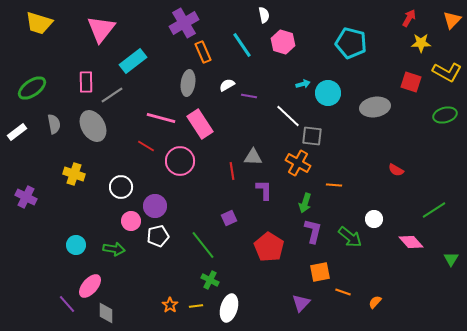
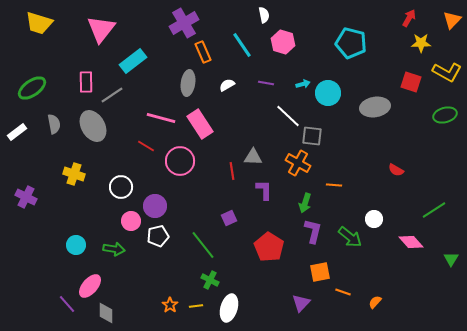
purple line at (249, 96): moved 17 px right, 13 px up
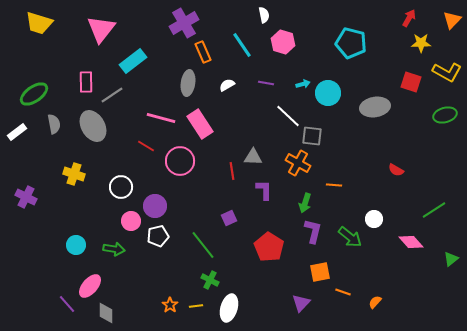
green ellipse at (32, 88): moved 2 px right, 6 px down
green triangle at (451, 259): rotated 21 degrees clockwise
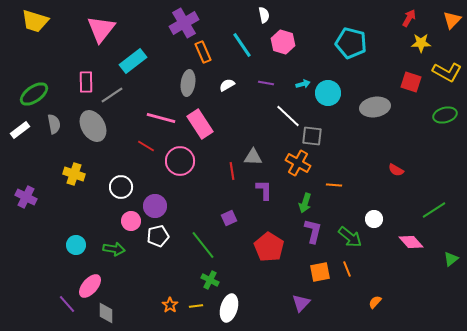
yellow trapezoid at (39, 23): moved 4 px left, 2 px up
white rectangle at (17, 132): moved 3 px right, 2 px up
orange line at (343, 292): moved 4 px right, 23 px up; rotated 49 degrees clockwise
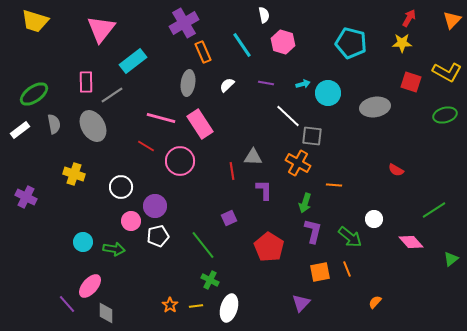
yellow star at (421, 43): moved 19 px left
white semicircle at (227, 85): rotated 14 degrees counterclockwise
cyan circle at (76, 245): moved 7 px right, 3 px up
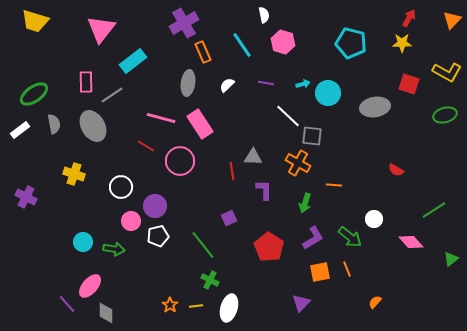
red square at (411, 82): moved 2 px left, 2 px down
purple L-shape at (313, 231): moved 7 px down; rotated 45 degrees clockwise
